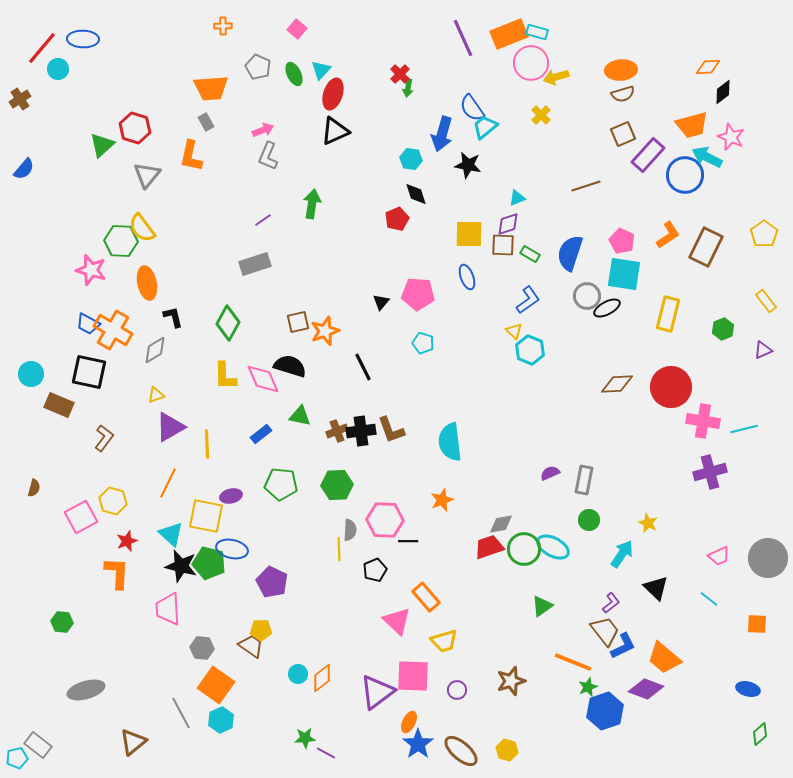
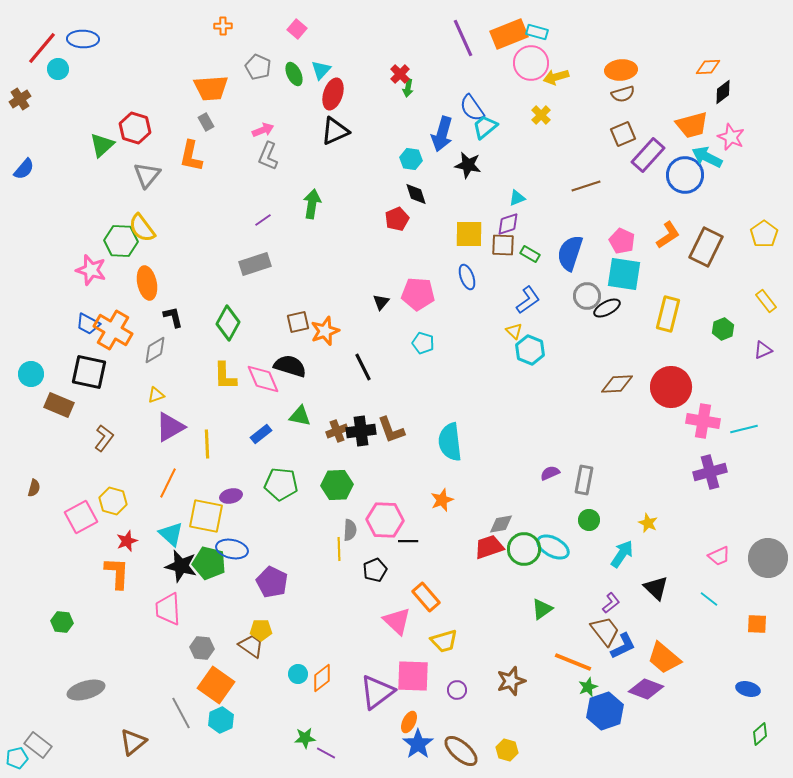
green triangle at (542, 606): moved 3 px down
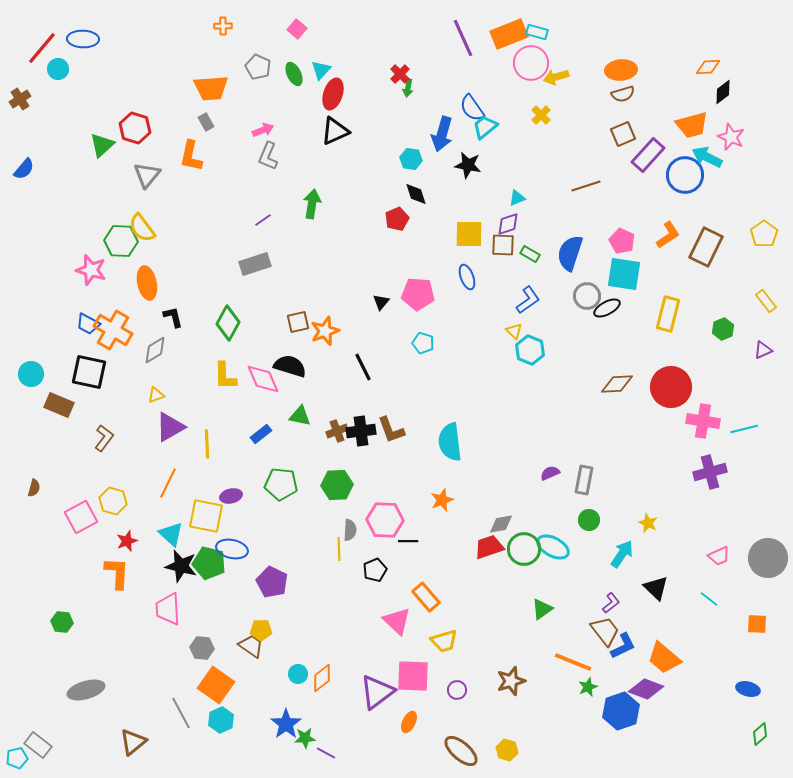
blue hexagon at (605, 711): moved 16 px right
blue star at (418, 744): moved 132 px left, 20 px up
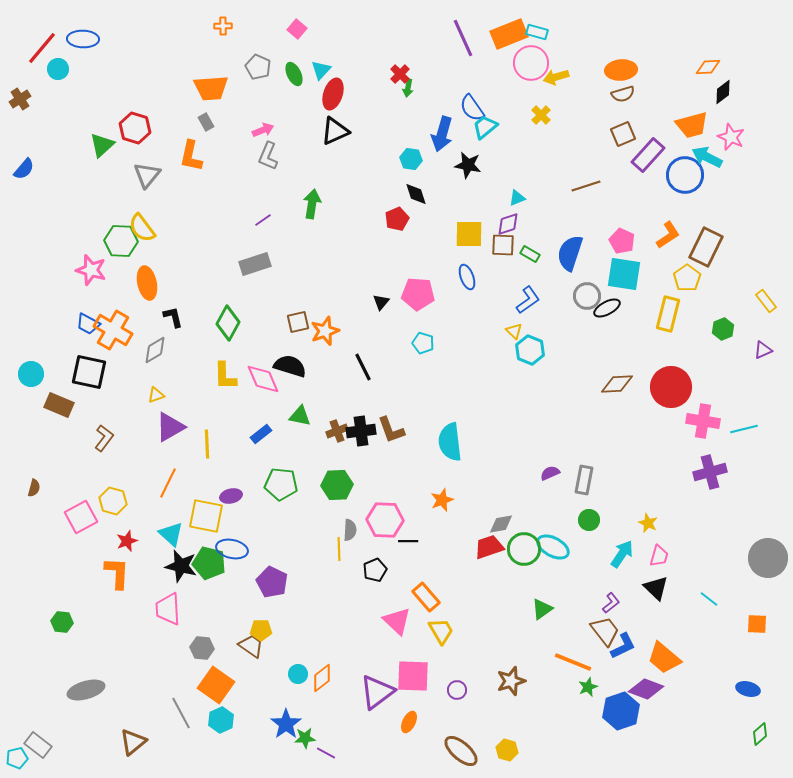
yellow pentagon at (764, 234): moved 77 px left, 44 px down
pink trapezoid at (719, 556): moved 60 px left; rotated 50 degrees counterclockwise
yellow trapezoid at (444, 641): moved 3 px left, 10 px up; rotated 104 degrees counterclockwise
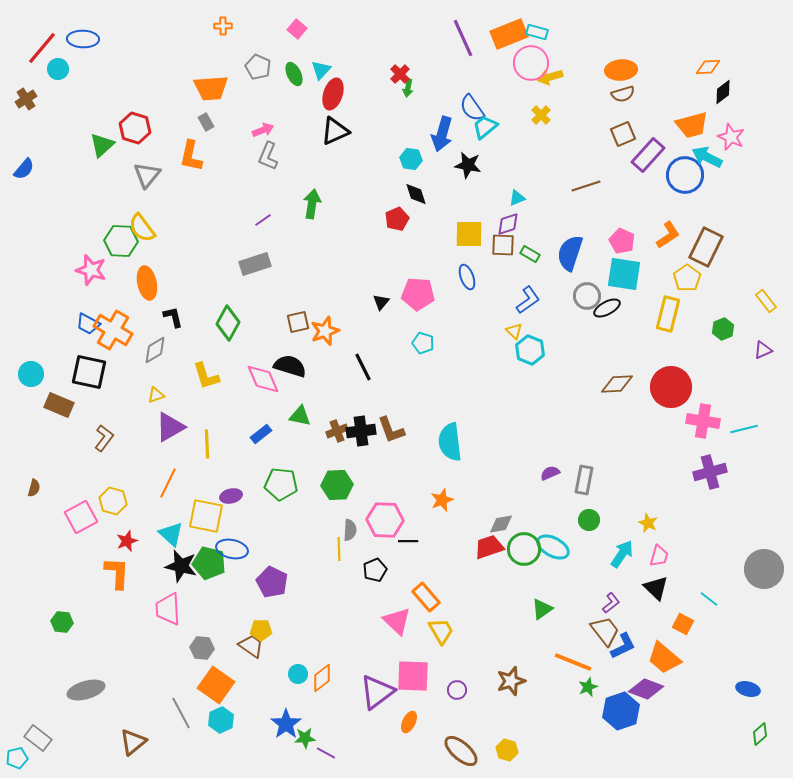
yellow arrow at (556, 77): moved 6 px left
brown cross at (20, 99): moved 6 px right
yellow L-shape at (225, 376): moved 19 px left; rotated 16 degrees counterclockwise
gray circle at (768, 558): moved 4 px left, 11 px down
orange square at (757, 624): moved 74 px left; rotated 25 degrees clockwise
gray rectangle at (38, 745): moved 7 px up
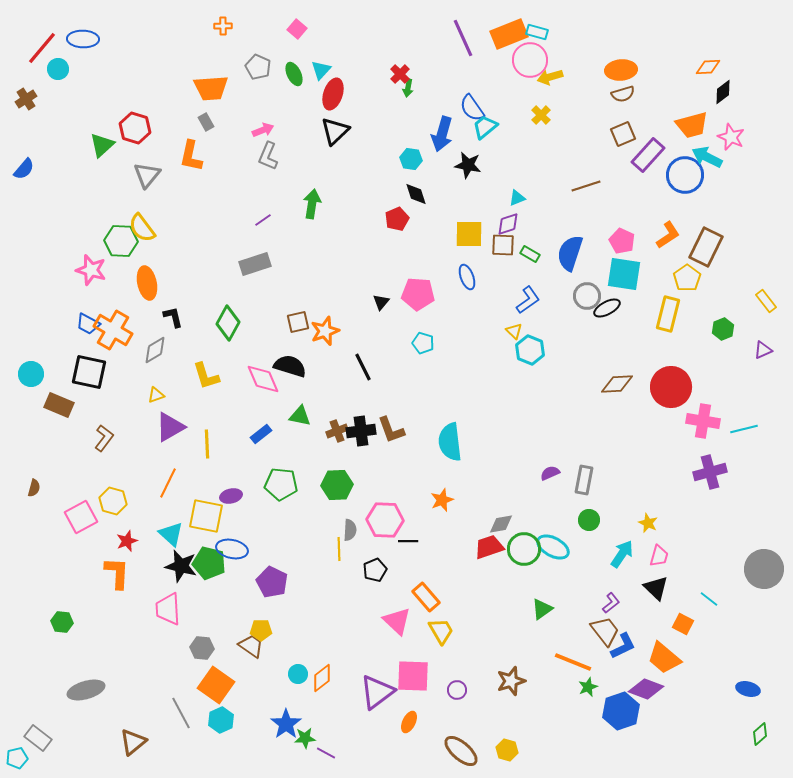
pink circle at (531, 63): moved 1 px left, 3 px up
black triangle at (335, 131): rotated 20 degrees counterclockwise
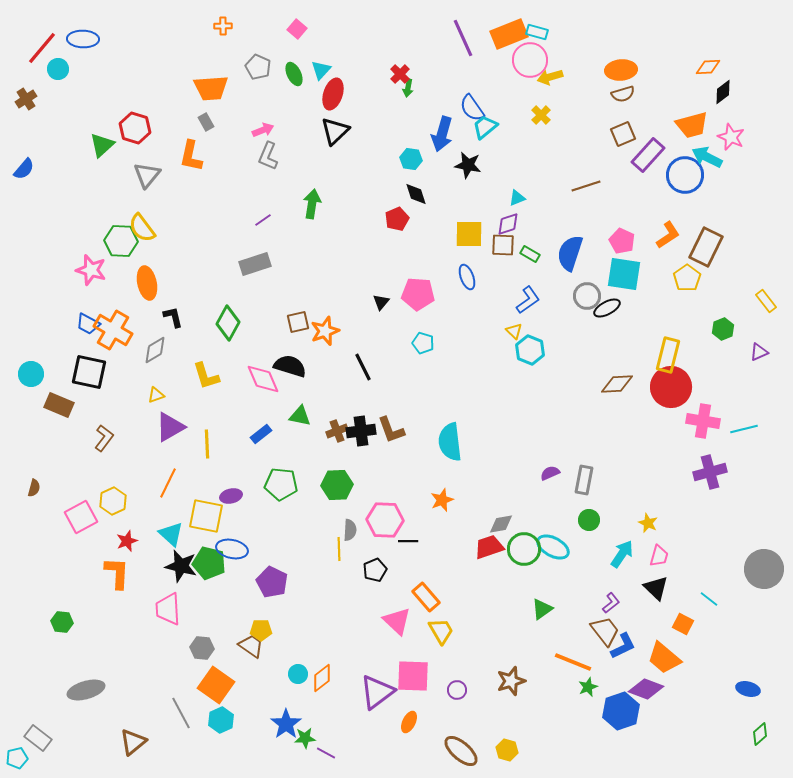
yellow rectangle at (668, 314): moved 41 px down
purple triangle at (763, 350): moved 4 px left, 2 px down
yellow hexagon at (113, 501): rotated 20 degrees clockwise
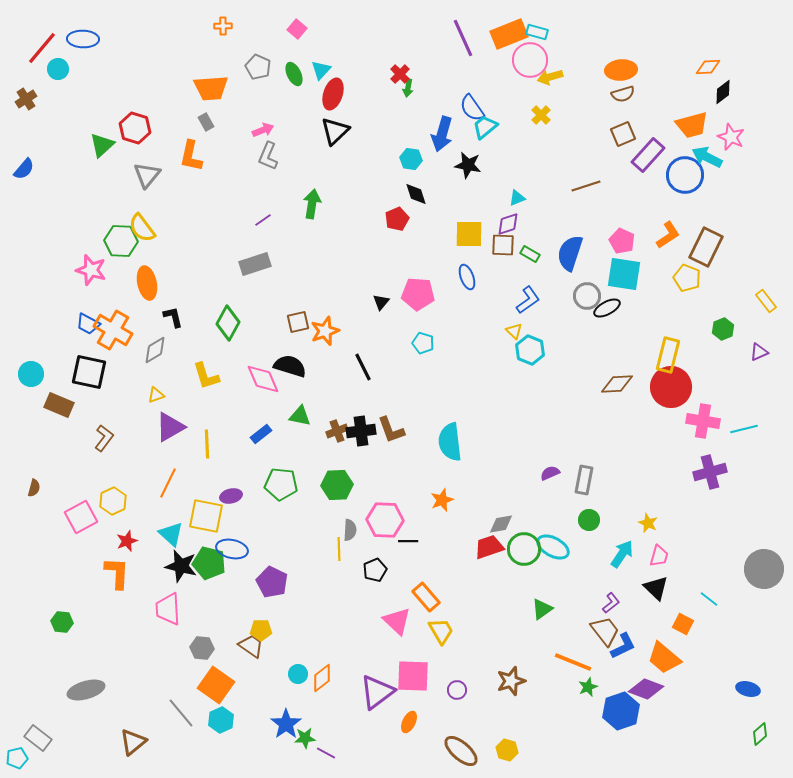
yellow pentagon at (687, 278): rotated 16 degrees counterclockwise
gray line at (181, 713): rotated 12 degrees counterclockwise
